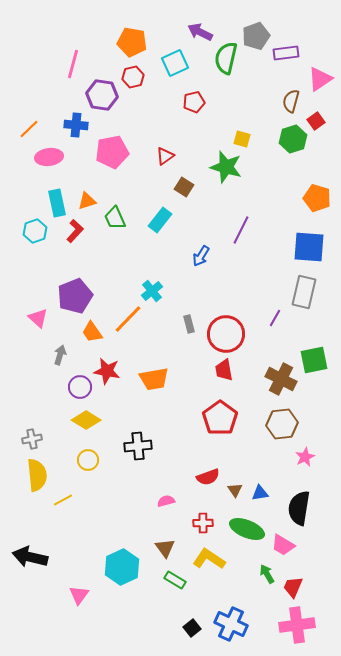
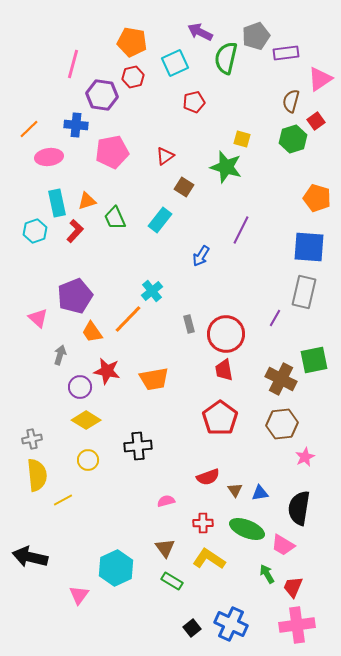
cyan hexagon at (122, 567): moved 6 px left, 1 px down
green rectangle at (175, 580): moved 3 px left, 1 px down
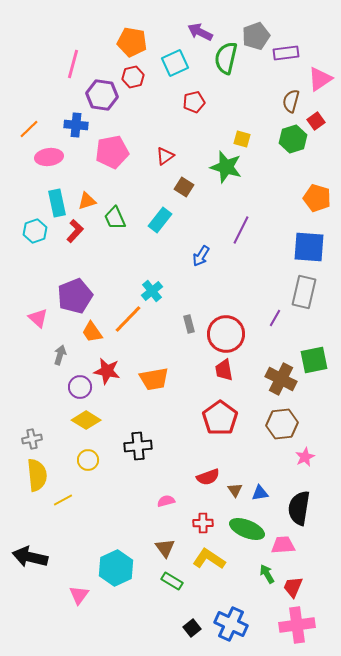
pink trapezoid at (283, 545): rotated 145 degrees clockwise
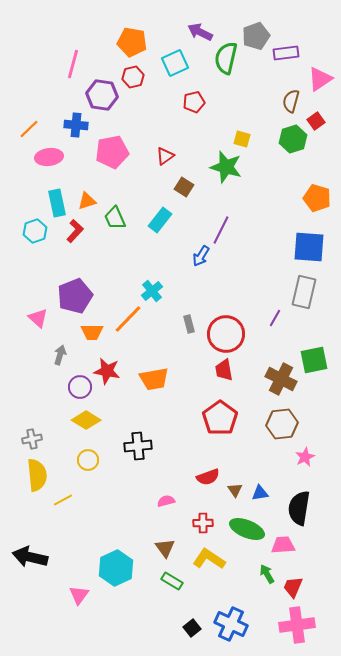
purple line at (241, 230): moved 20 px left
orange trapezoid at (92, 332): rotated 55 degrees counterclockwise
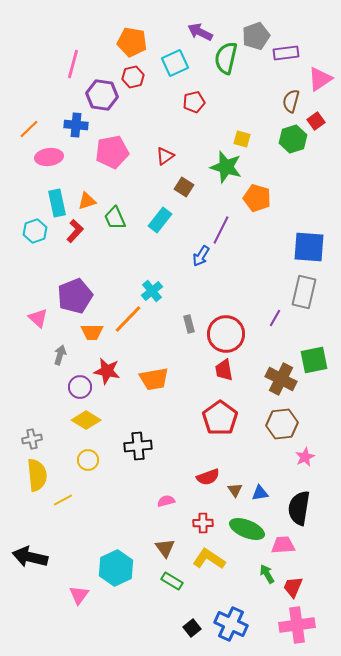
orange pentagon at (317, 198): moved 60 px left
